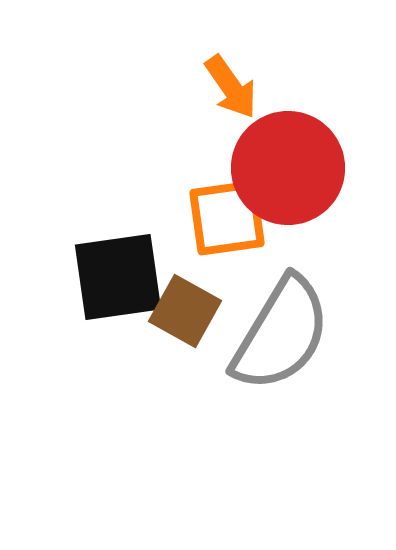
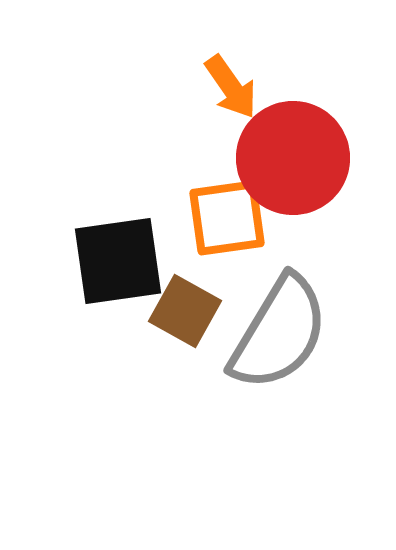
red circle: moved 5 px right, 10 px up
black square: moved 16 px up
gray semicircle: moved 2 px left, 1 px up
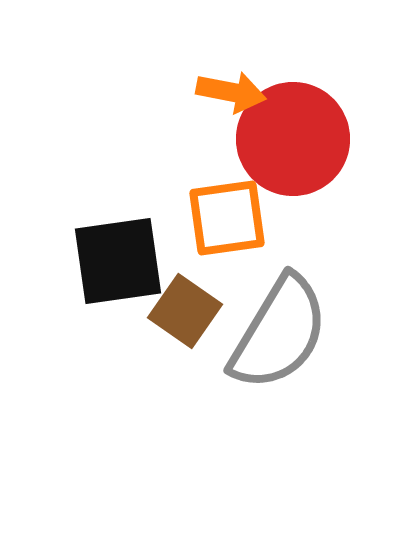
orange arrow: moved 5 px down; rotated 44 degrees counterclockwise
red circle: moved 19 px up
brown square: rotated 6 degrees clockwise
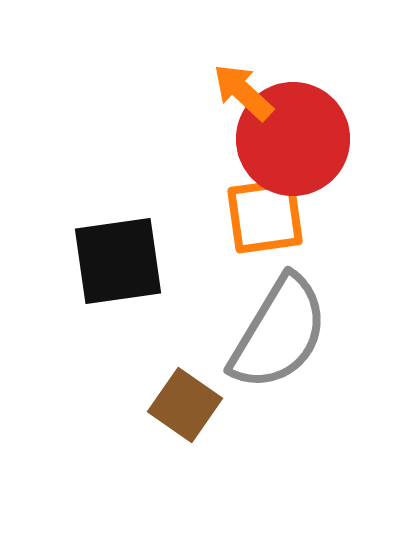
orange arrow: moved 12 px right; rotated 148 degrees counterclockwise
orange square: moved 38 px right, 2 px up
brown square: moved 94 px down
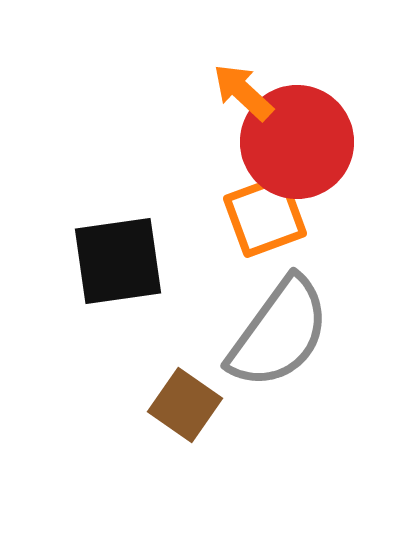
red circle: moved 4 px right, 3 px down
orange square: rotated 12 degrees counterclockwise
gray semicircle: rotated 5 degrees clockwise
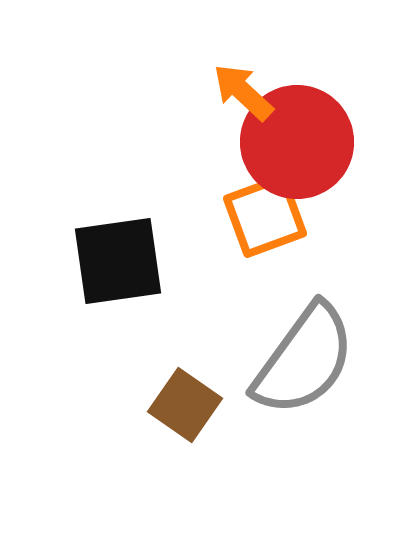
gray semicircle: moved 25 px right, 27 px down
